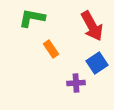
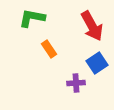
orange rectangle: moved 2 px left
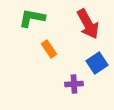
red arrow: moved 4 px left, 2 px up
purple cross: moved 2 px left, 1 px down
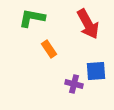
blue square: moved 1 px left, 8 px down; rotated 30 degrees clockwise
purple cross: rotated 18 degrees clockwise
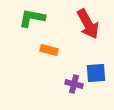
orange rectangle: moved 1 px down; rotated 42 degrees counterclockwise
blue square: moved 2 px down
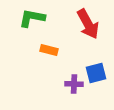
blue square: rotated 10 degrees counterclockwise
purple cross: rotated 12 degrees counterclockwise
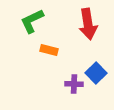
green L-shape: moved 3 px down; rotated 36 degrees counterclockwise
red arrow: rotated 20 degrees clockwise
blue square: rotated 30 degrees counterclockwise
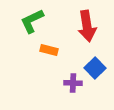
red arrow: moved 1 px left, 2 px down
blue square: moved 1 px left, 5 px up
purple cross: moved 1 px left, 1 px up
